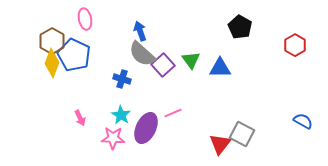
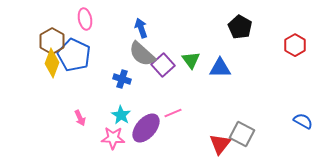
blue arrow: moved 1 px right, 3 px up
purple ellipse: rotated 16 degrees clockwise
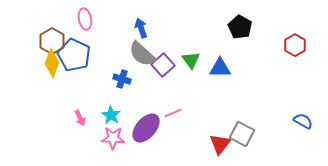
cyan star: moved 10 px left
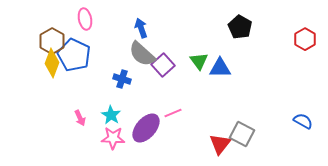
red hexagon: moved 10 px right, 6 px up
green triangle: moved 8 px right, 1 px down
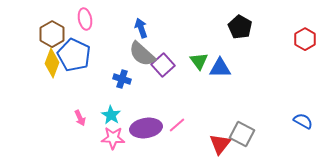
brown hexagon: moved 7 px up
pink line: moved 4 px right, 12 px down; rotated 18 degrees counterclockwise
purple ellipse: rotated 40 degrees clockwise
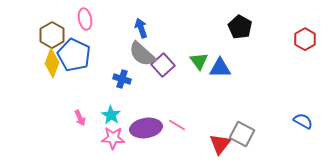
brown hexagon: moved 1 px down
pink line: rotated 72 degrees clockwise
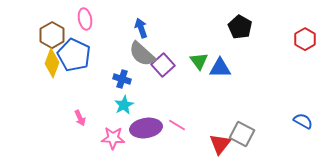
cyan star: moved 13 px right, 10 px up; rotated 12 degrees clockwise
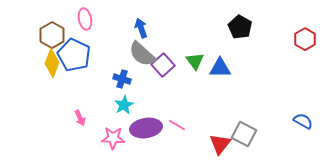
green triangle: moved 4 px left
gray square: moved 2 px right
